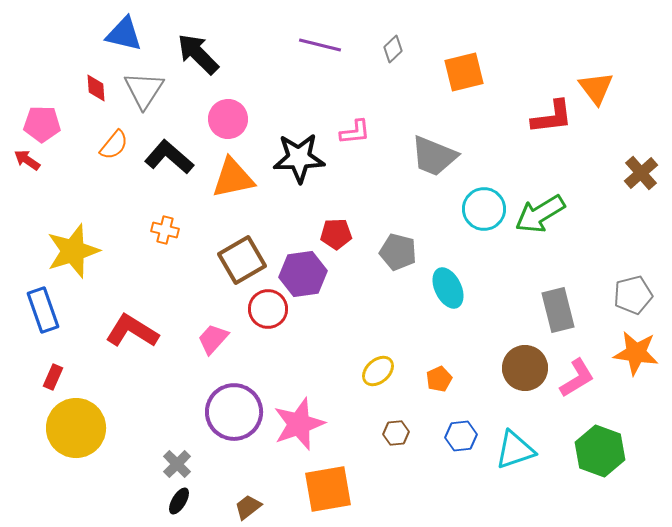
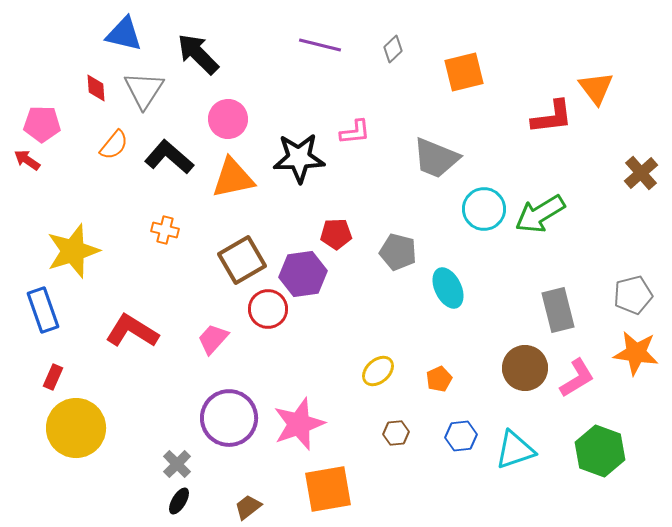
gray trapezoid at (434, 156): moved 2 px right, 2 px down
purple circle at (234, 412): moved 5 px left, 6 px down
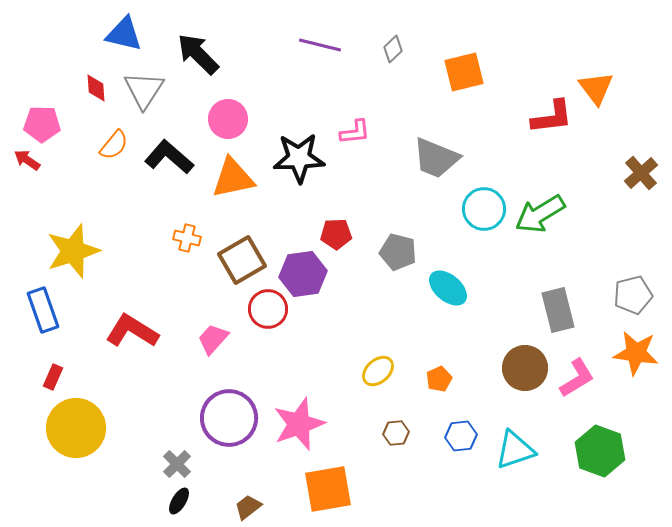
orange cross at (165, 230): moved 22 px right, 8 px down
cyan ellipse at (448, 288): rotated 24 degrees counterclockwise
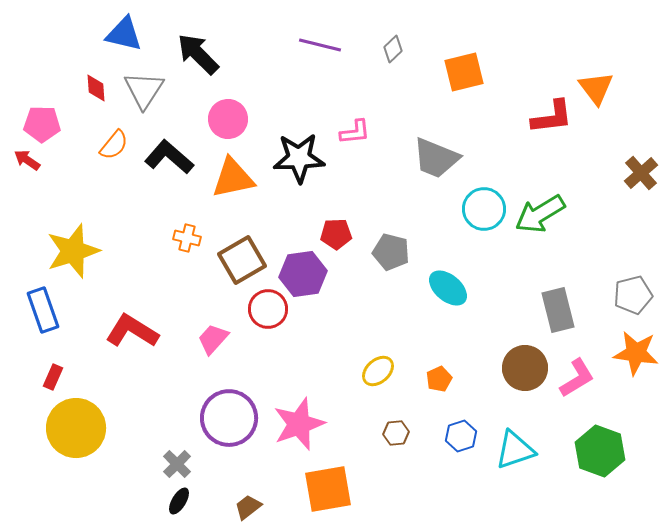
gray pentagon at (398, 252): moved 7 px left
blue hexagon at (461, 436): rotated 12 degrees counterclockwise
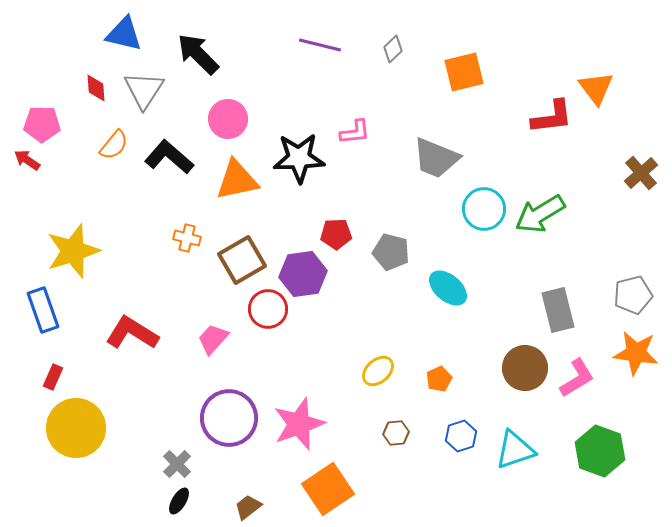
orange triangle at (233, 178): moved 4 px right, 2 px down
red L-shape at (132, 331): moved 2 px down
orange square at (328, 489): rotated 24 degrees counterclockwise
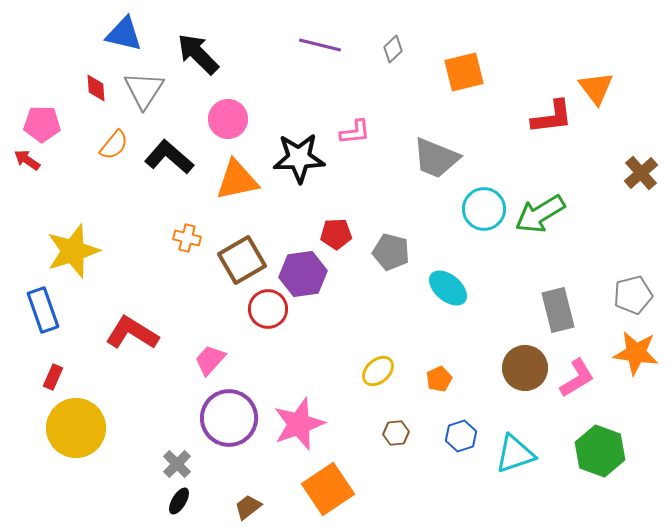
pink trapezoid at (213, 339): moved 3 px left, 21 px down
cyan triangle at (515, 450): moved 4 px down
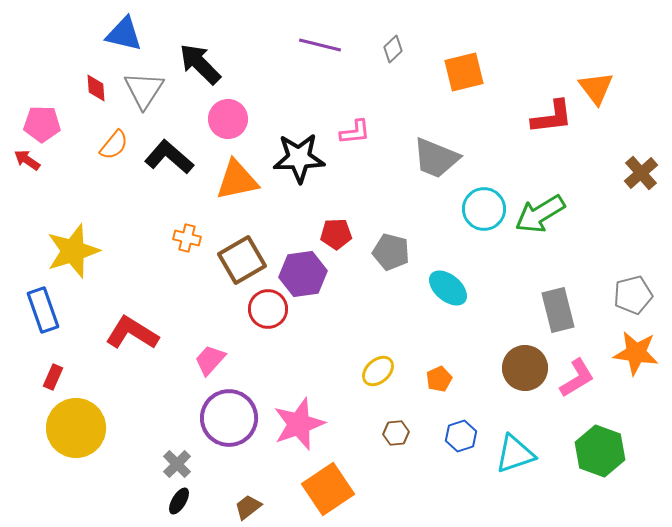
black arrow at (198, 54): moved 2 px right, 10 px down
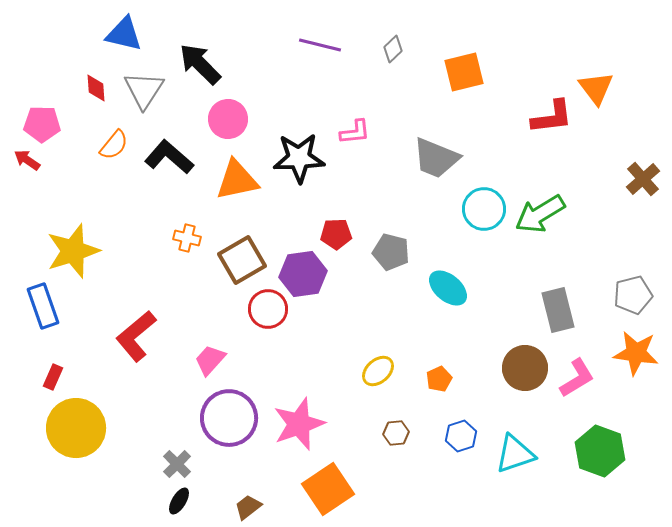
brown cross at (641, 173): moved 2 px right, 6 px down
blue rectangle at (43, 310): moved 4 px up
red L-shape at (132, 333): moved 4 px right, 3 px down; rotated 72 degrees counterclockwise
